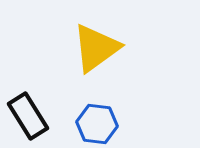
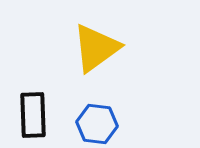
black rectangle: moved 5 px right, 1 px up; rotated 30 degrees clockwise
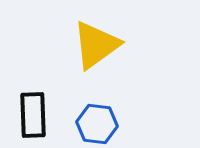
yellow triangle: moved 3 px up
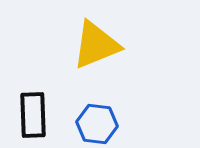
yellow triangle: rotated 14 degrees clockwise
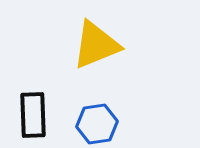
blue hexagon: rotated 15 degrees counterclockwise
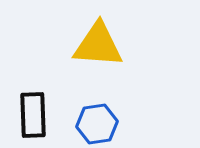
yellow triangle: moved 2 px right; rotated 26 degrees clockwise
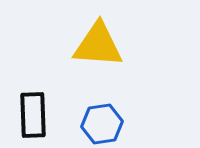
blue hexagon: moved 5 px right
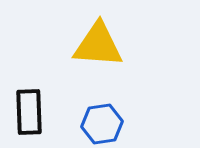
black rectangle: moved 4 px left, 3 px up
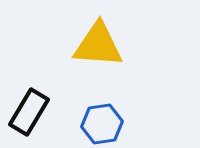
black rectangle: rotated 33 degrees clockwise
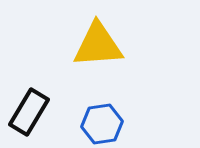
yellow triangle: rotated 8 degrees counterclockwise
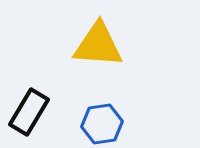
yellow triangle: rotated 8 degrees clockwise
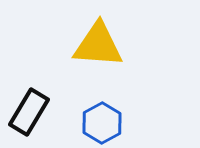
blue hexagon: moved 1 px up; rotated 21 degrees counterclockwise
